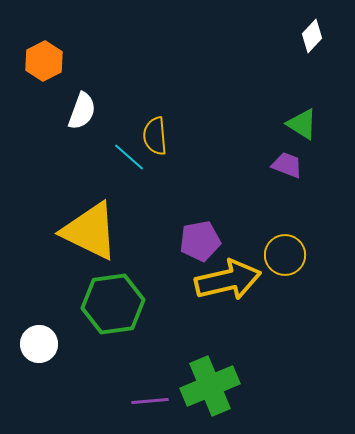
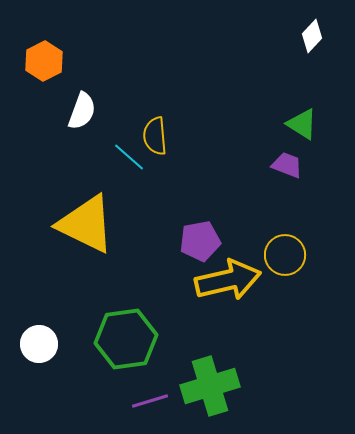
yellow triangle: moved 4 px left, 7 px up
green hexagon: moved 13 px right, 35 px down
green cross: rotated 6 degrees clockwise
purple line: rotated 12 degrees counterclockwise
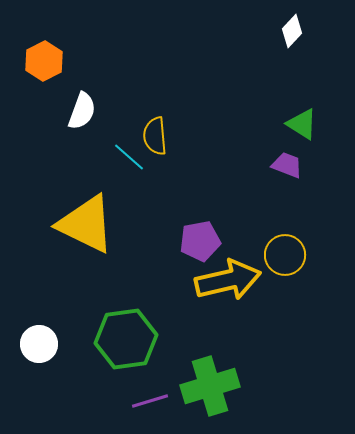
white diamond: moved 20 px left, 5 px up
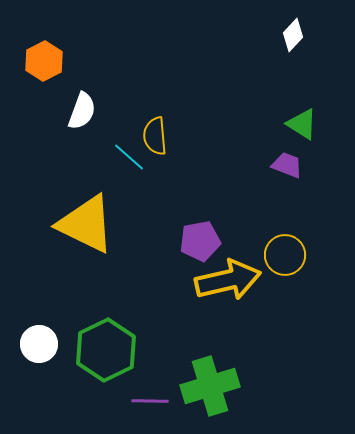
white diamond: moved 1 px right, 4 px down
green hexagon: moved 20 px left, 11 px down; rotated 18 degrees counterclockwise
purple line: rotated 18 degrees clockwise
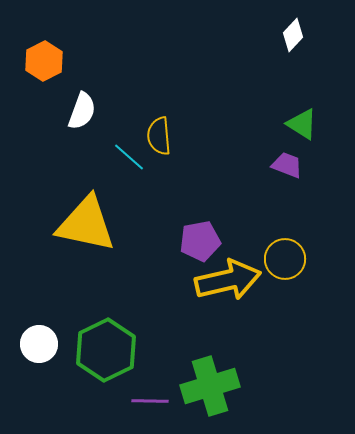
yellow semicircle: moved 4 px right
yellow triangle: rotated 14 degrees counterclockwise
yellow circle: moved 4 px down
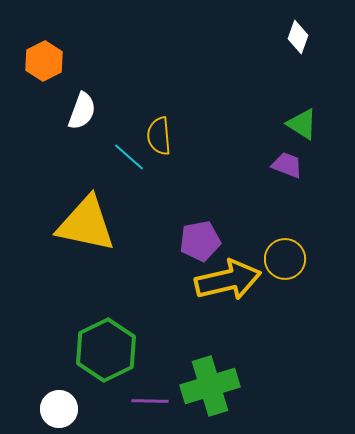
white diamond: moved 5 px right, 2 px down; rotated 24 degrees counterclockwise
white circle: moved 20 px right, 65 px down
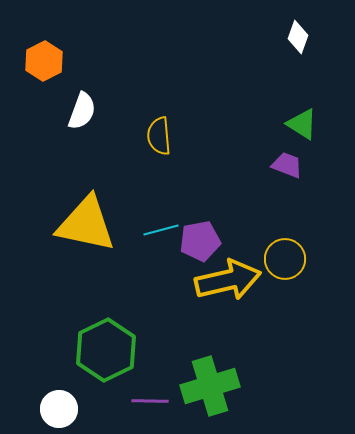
cyan line: moved 32 px right, 73 px down; rotated 56 degrees counterclockwise
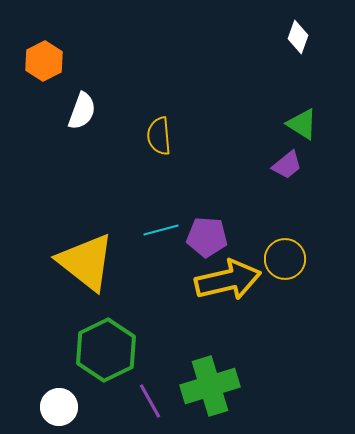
purple trapezoid: rotated 120 degrees clockwise
yellow triangle: moved 38 px down; rotated 26 degrees clockwise
purple pentagon: moved 7 px right, 4 px up; rotated 15 degrees clockwise
purple line: rotated 60 degrees clockwise
white circle: moved 2 px up
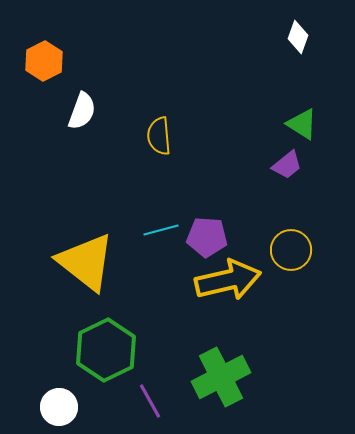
yellow circle: moved 6 px right, 9 px up
green cross: moved 11 px right, 9 px up; rotated 10 degrees counterclockwise
